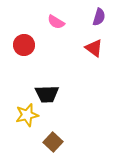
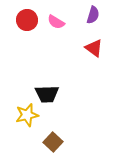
purple semicircle: moved 6 px left, 2 px up
red circle: moved 3 px right, 25 px up
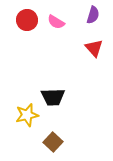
red triangle: rotated 12 degrees clockwise
black trapezoid: moved 6 px right, 3 px down
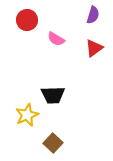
pink semicircle: moved 17 px down
red triangle: rotated 36 degrees clockwise
black trapezoid: moved 2 px up
yellow star: rotated 10 degrees counterclockwise
brown square: moved 1 px down
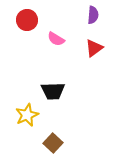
purple semicircle: rotated 12 degrees counterclockwise
black trapezoid: moved 4 px up
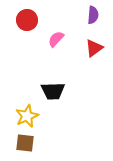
pink semicircle: rotated 102 degrees clockwise
yellow star: moved 1 px down
brown square: moved 28 px left; rotated 36 degrees counterclockwise
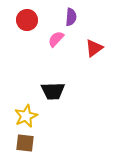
purple semicircle: moved 22 px left, 2 px down
yellow star: moved 1 px left
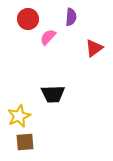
red circle: moved 1 px right, 1 px up
pink semicircle: moved 8 px left, 2 px up
black trapezoid: moved 3 px down
yellow star: moved 7 px left
brown square: moved 1 px up; rotated 12 degrees counterclockwise
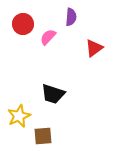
red circle: moved 5 px left, 5 px down
black trapezoid: rotated 20 degrees clockwise
brown square: moved 18 px right, 6 px up
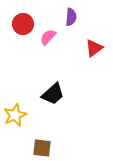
black trapezoid: rotated 60 degrees counterclockwise
yellow star: moved 4 px left, 1 px up
brown square: moved 1 px left, 12 px down; rotated 12 degrees clockwise
